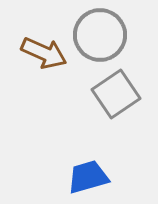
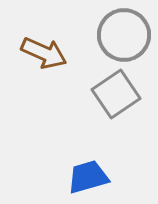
gray circle: moved 24 px right
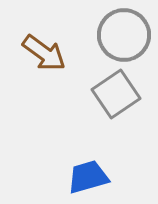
brown arrow: rotated 12 degrees clockwise
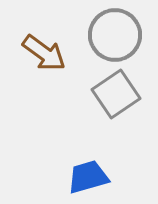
gray circle: moved 9 px left
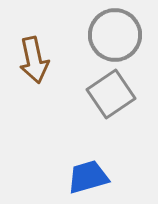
brown arrow: moved 10 px left, 7 px down; rotated 42 degrees clockwise
gray square: moved 5 px left
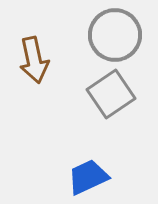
blue trapezoid: rotated 9 degrees counterclockwise
